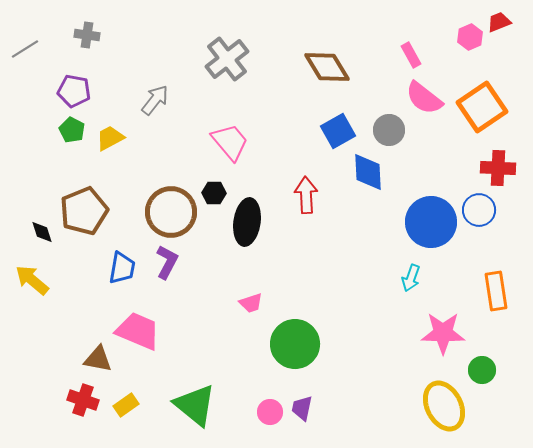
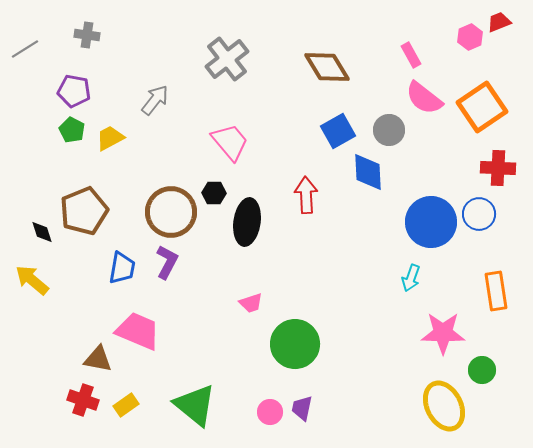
blue circle at (479, 210): moved 4 px down
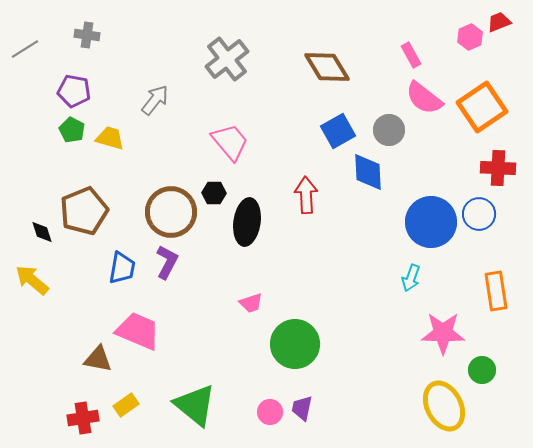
yellow trapezoid at (110, 138): rotated 44 degrees clockwise
red cross at (83, 400): moved 18 px down; rotated 28 degrees counterclockwise
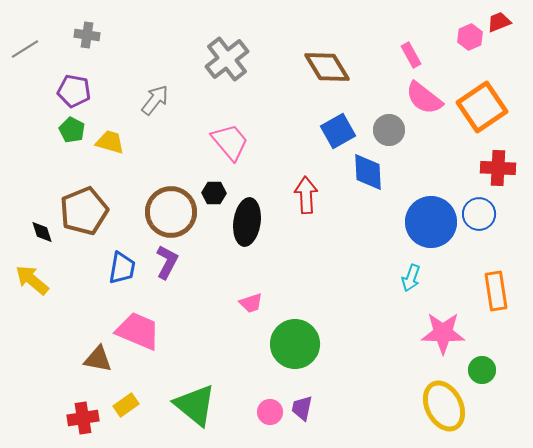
yellow trapezoid at (110, 138): moved 4 px down
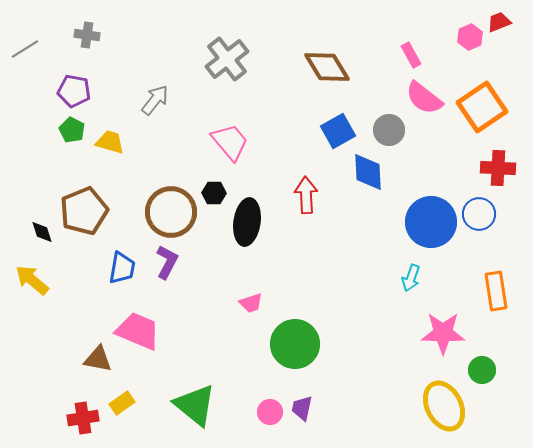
yellow rectangle at (126, 405): moved 4 px left, 2 px up
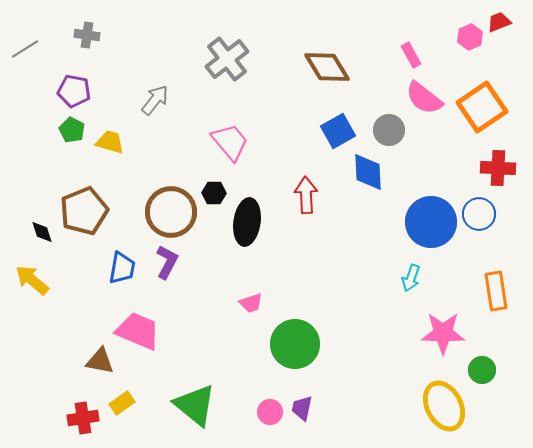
brown triangle at (98, 359): moved 2 px right, 2 px down
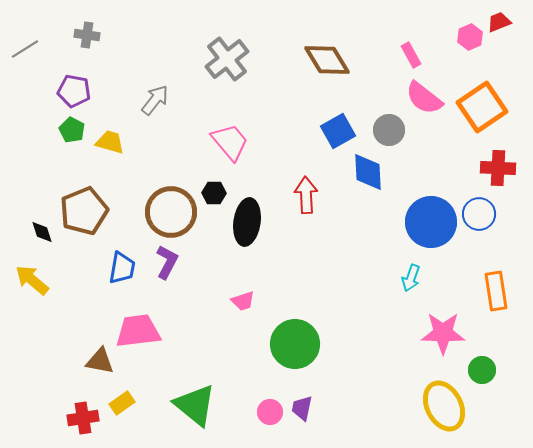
brown diamond at (327, 67): moved 7 px up
pink trapezoid at (251, 303): moved 8 px left, 2 px up
pink trapezoid at (138, 331): rotated 30 degrees counterclockwise
